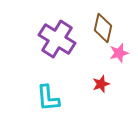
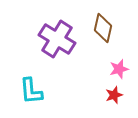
pink star: moved 16 px down
red star: moved 13 px right, 11 px down
cyan L-shape: moved 17 px left, 7 px up
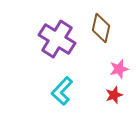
brown diamond: moved 2 px left
cyan L-shape: moved 31 px right; rotated 48 degrees clockwise
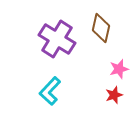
cyan L-shape: moved 12 px left
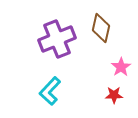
purple cross: rotated 36 degrees clockwise
pink star: moved 2 px right, 2 px up; rotated 18 degrees counterclockwise
red star: rotated 18 degrees clockwise
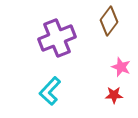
brown diamond: moved 8 px right, 7 px up; rotated 24 degrees clockwise
purple cross: moved 1 px up
pink star: rotated 18 degrees counterclockwise
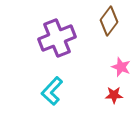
cyan L-shape: moved 2 px right
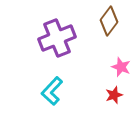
red star: rotated 18 degrees counterclockwise
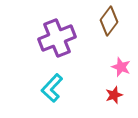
cyan L-shape: moved 3 px up
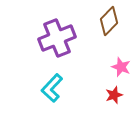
brown diamond: rotated 8 degrees clockwise
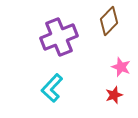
purple cross: moved 2 px right, 1 px up
